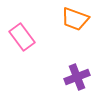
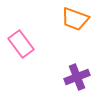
pink rectangle: moved 1 px left, 7 px down
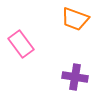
purple cross: moved 2 px left; rotated 30 degrees clockwise
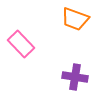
pink rectangle: rotated 8 degrees counterclockwise
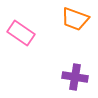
pink rectangle: moved 11 px up; rotated 12 degrees counterclockwise
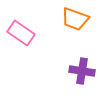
purple cross: moved 7 px right, 6 px up
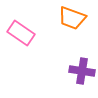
orange trapezoid: moved 3 px left, 1 px up
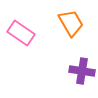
orange trapezoid: moved 1 px left, 5 px down; rotated 140 degrees counterclockwise
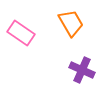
purple cross: moved 1 px up; rotated 15 degrees clockwise
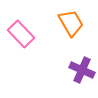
pink rectangle: moved 1 px down; rotated 12 degrees clockwise
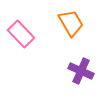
purple cross: moved 1 px left, 1 px down
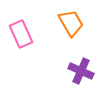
pink rectangle: rotated 20 degrees clockwise
